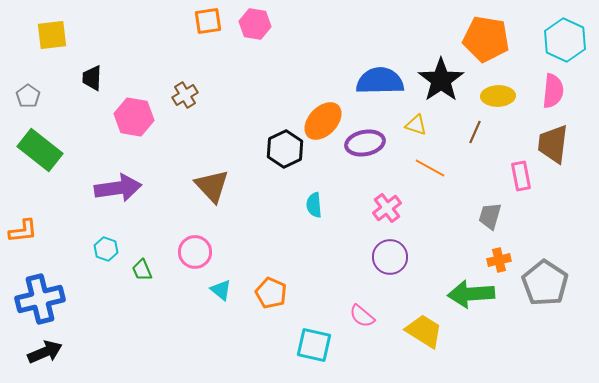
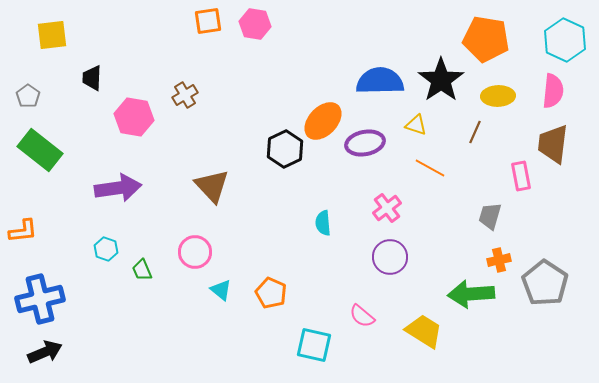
cyan semicircle at (314, 205): moved 9 px right, 18 px down
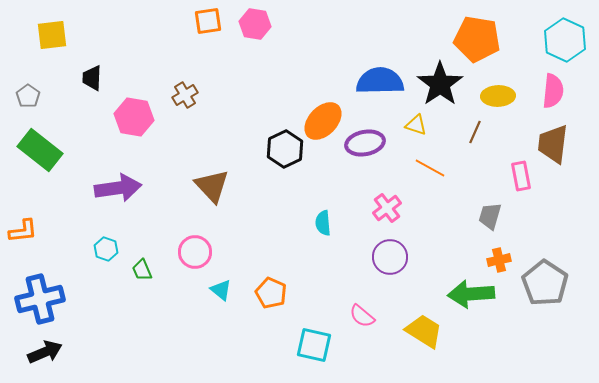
orange pentagon at (486, 39): moved 9 px left
black star at (441, 80): moved 1 px left, 4 px down
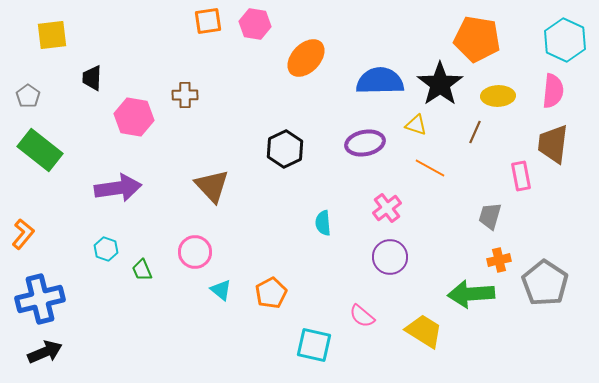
brown cross at (185, 95): rotated 30 degrees clockwise
orange ellipse at (323, 121): moved 17 px left, 63 px up
orange L-shape at (23, 231): moved 3 px down; rotated 44 degrees counterclockwise
orange pentagon at (271, 293): rotated 20 degrees clockwise
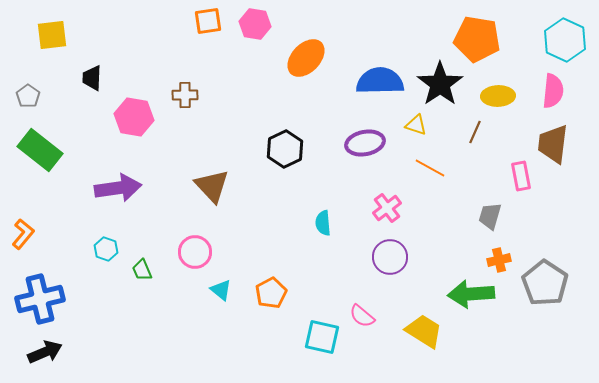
cyan square at (314, 345): moved 8 px right, 8 px up
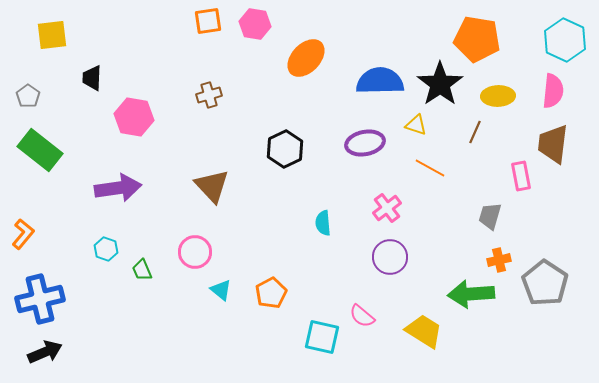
brown cross at (185, 95): moved 24 px right; rotated 15 degrees counterclockwise
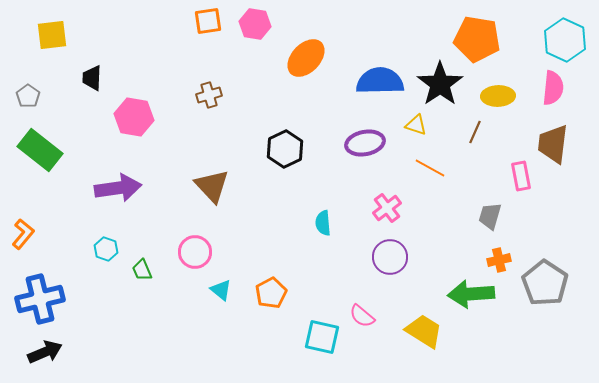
pink semicircle at (553, 91): moved 3 px up
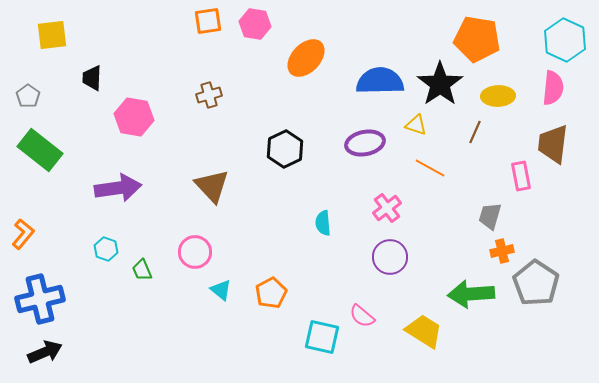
orange cross at (499, 260): moved 3 px right, 9 px up
gray pentagon at (545, 283): moved 9 px left
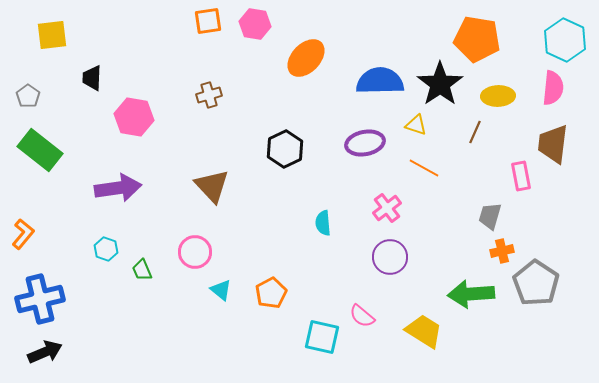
orange line at (430, 168): moved 6 px left
